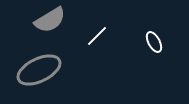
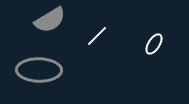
white ellipse: moved 2 px down; rotated 60 degrees clockwise
gray ellipse: rotated 27 degrees clockwise
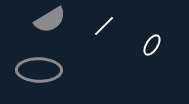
white line: moved 7 px right, 10 px up
white ellipse: moved 2 px left, 1 px down
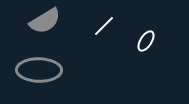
gray semicircle: moved 5 px left, 1 px down
white ellipse: moved 6 px left, 4 px up
